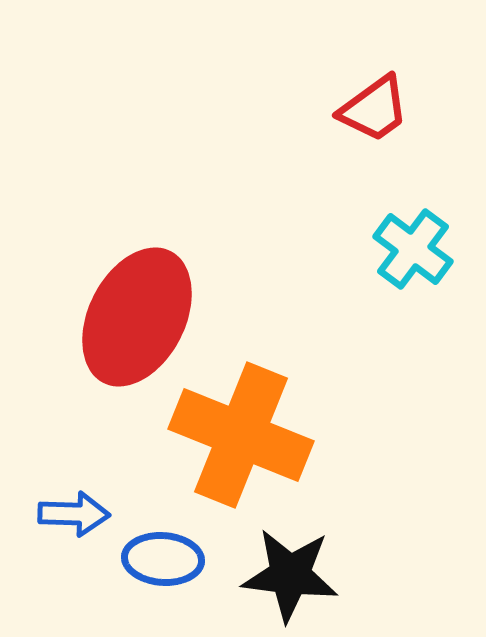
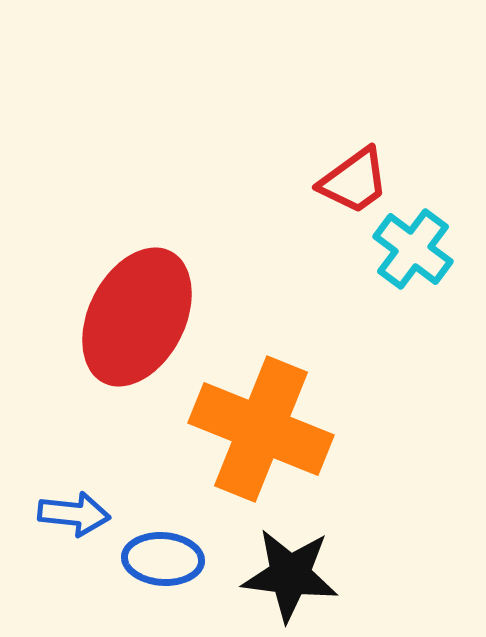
red trapezoid: moved 20 px left, 72 px down
orange cross: moved 20 px right, 6 px up
blue arrow: rotated 4 degrees clockwise
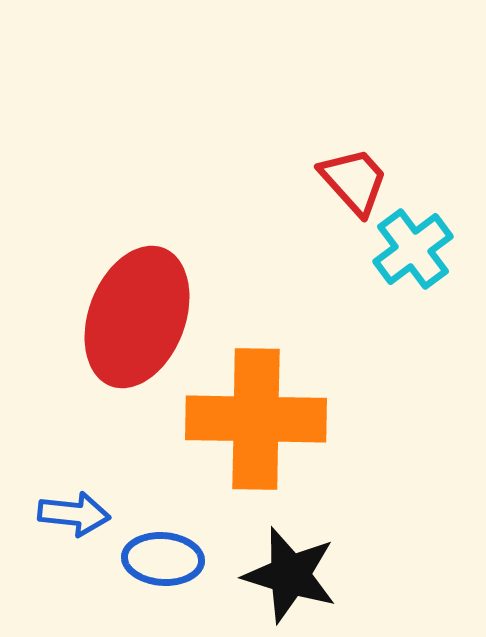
red trapezoid: rotated 96 degrees counterclockwise
cyan cross: rotated 16 degrees clockwise
red ellipse: rotated 6 degrees counterclockwise
orange cross: moved 5 px left, 10 px up; rotated 21 degrees counterclockwise
black star: rotated 10 degrees clockwise
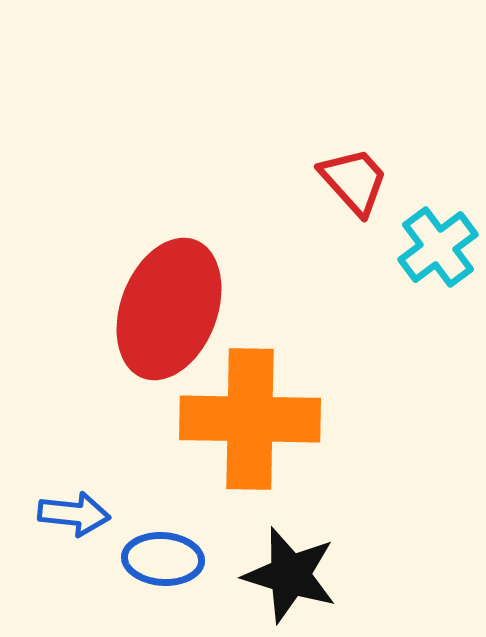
cyan cross: moved 25 px right, 2 px up
red ellipse: moved 32 px right, 8 px up
orange cross: moved 6 px left
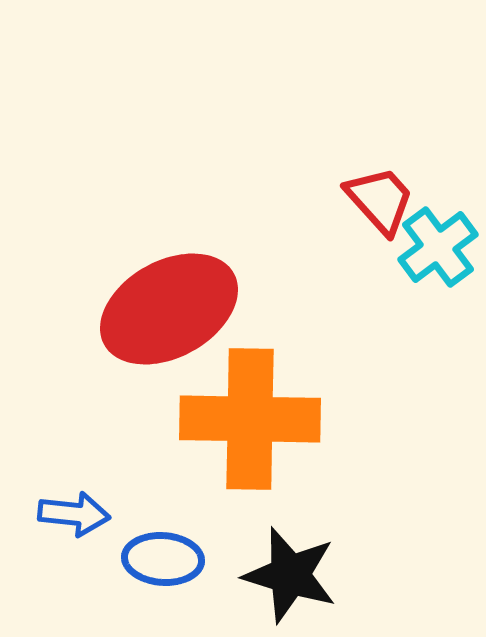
red trapezoid: moved 26 px right, 19 px down
red ellipse: rotated 40 degrees clockwise
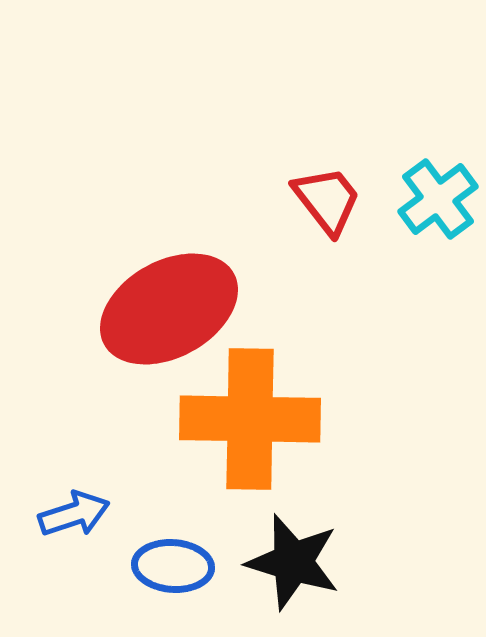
red trapezoid: moved 53 px left; rotated 4 degrees clockwise
cyan cross: moved 48 px up
blue arrow: rotated 24 degrees counterclockwise
blue ellipse: moved 10 px right, 7 px down
black star: moved 3 px right, 13 px up
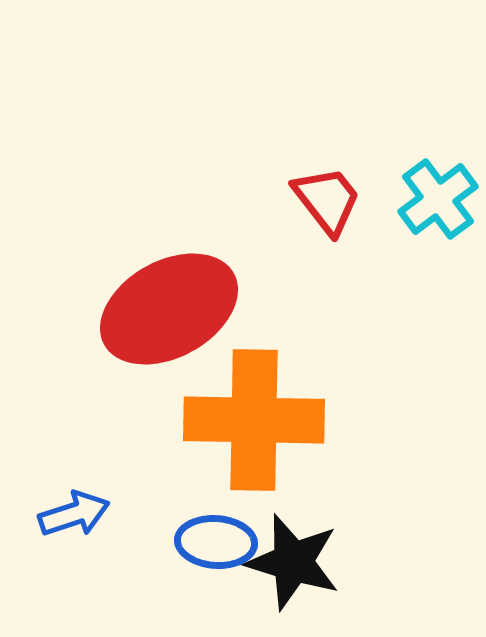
orange cross: moved 4 px right, 1 px down
blue ellipse: moved 43 px right, 24 px up
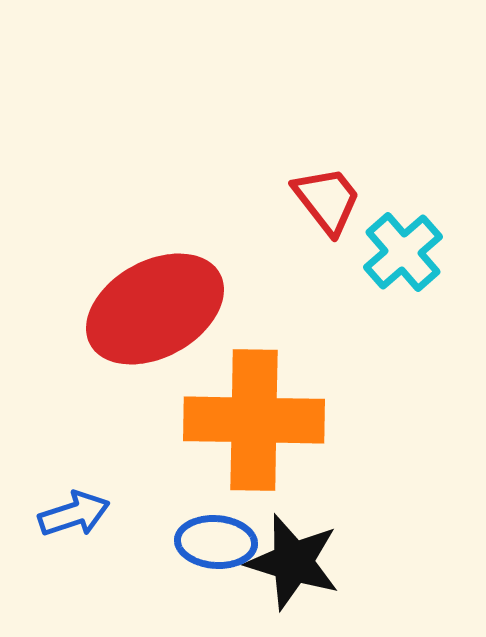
cyan cross: moved 35 px left, 53 px down; rotated 4 degrees counterclockwise
red ellipse: moved 14 px left
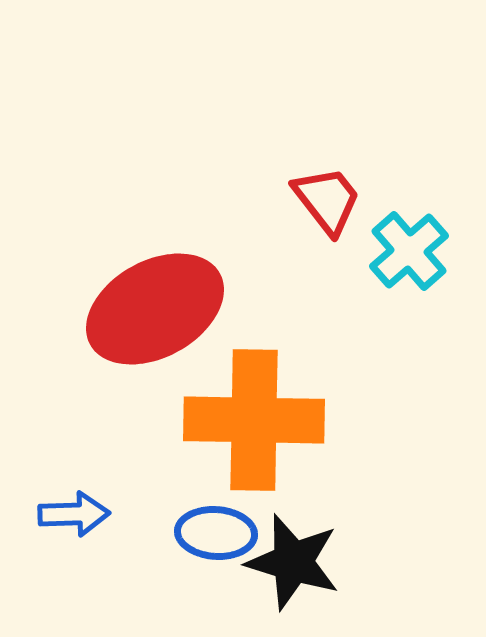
cyan cross: moved 6 px right, 1 px up
blue arrow: rotated 16 degrees clockwise
blue ellipse: moved 9 px up
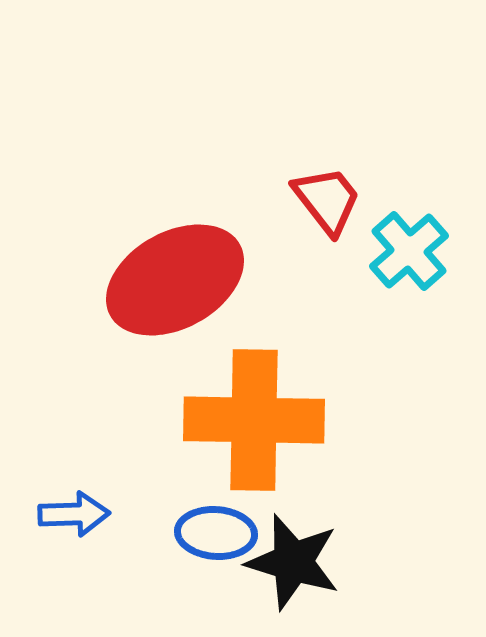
red ellipse: moved 20 px right, 29 px up
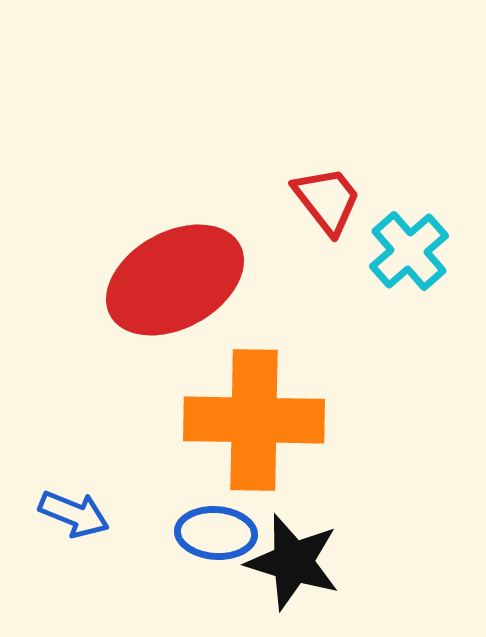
blue arrow: rotated 24 degrees clockwise
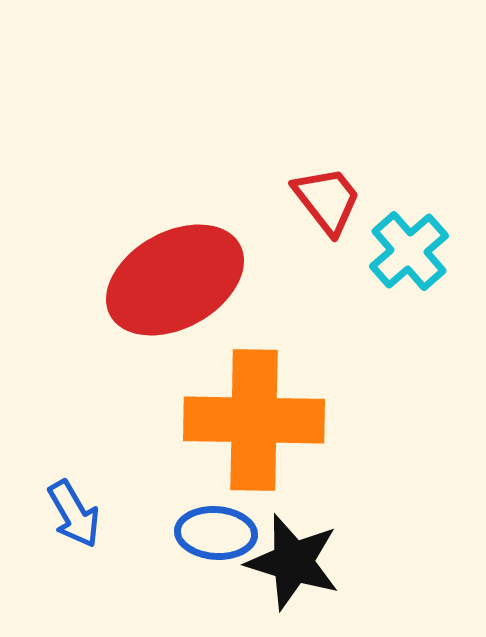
blue arrow: rotated 38 degrees clockwise
